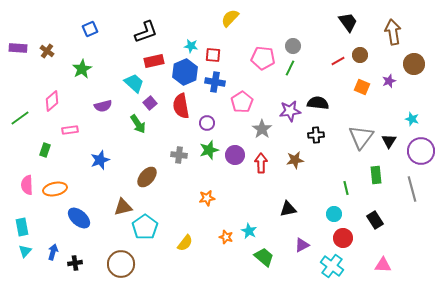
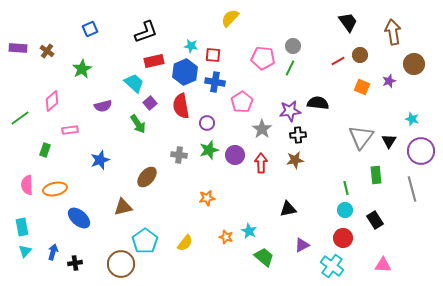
black cross at (316, 135): moved 18 px left
cyan circle at (334, 214): moved 11 px right, 4 px up
cyan pentagon at (145, 227): moved 14 px down
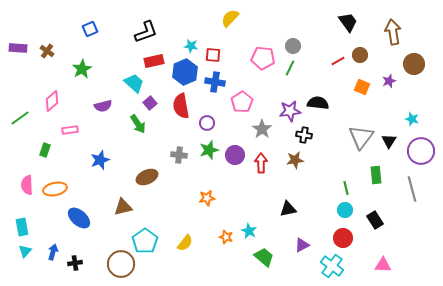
black cross at (298, 135): moved 6 px right; rotated 14 degrees clockwise
brown ellipse at (147, 177): rotated 25 degrees clockwise
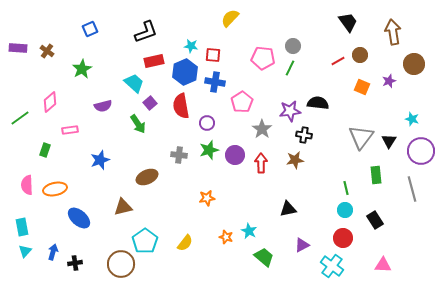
pink diamond at (52, 101): moved 2 px left, 1 px down
